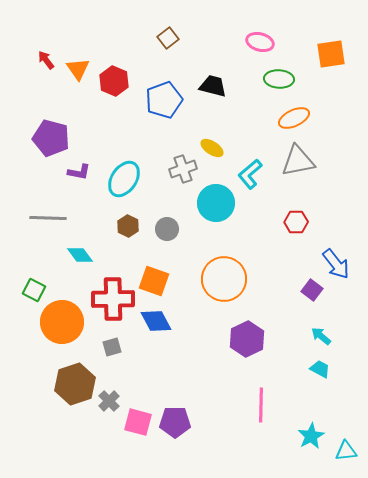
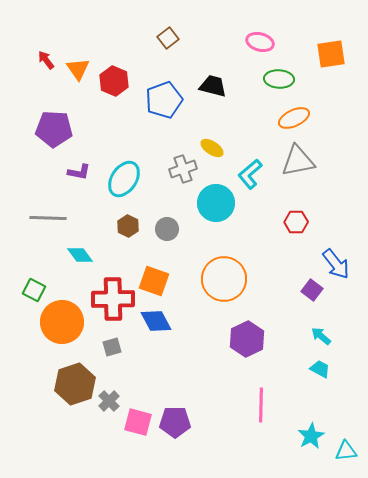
purple pentagon at (51, 138): moved 3 px right, 9 px up; rotated 12 degrees counterclockwise
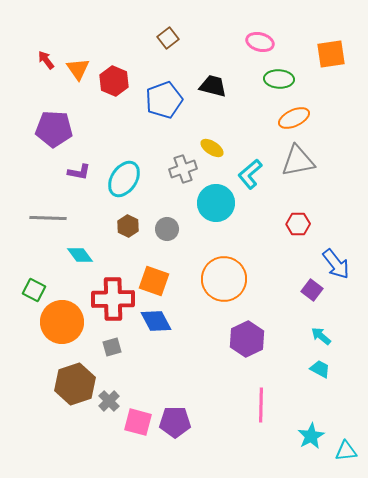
red hexagon at (296, 222): moved 2 px right, 2 px down
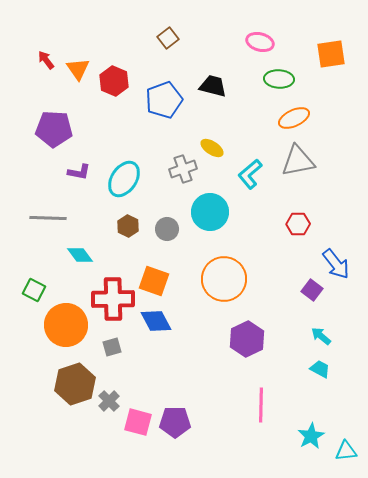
cyan circle at (216, 203): moved 6 px left, 9 px down
orange circle at (62, 322): moved 4 px right, 3 px down
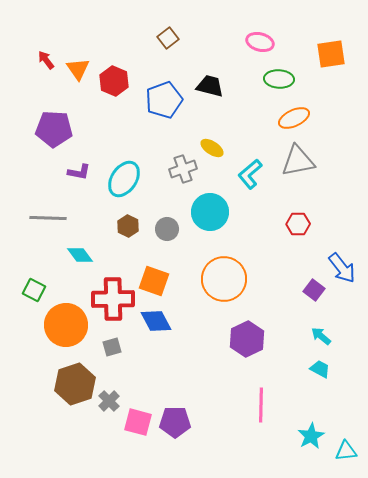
black trapezoid at (213, 86): moved 3 px left
blue arrow at (336, 264): moved 6 px right, 4 px down
purple square at (312, 290): moved 2 px right
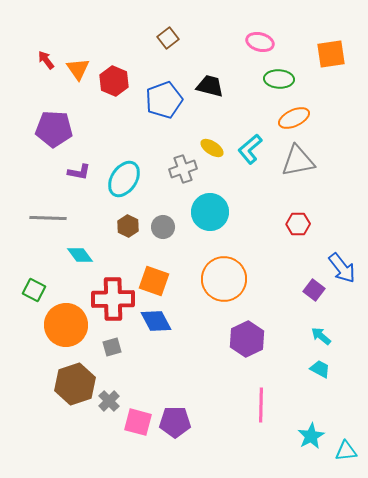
cyan L-shape at (250, 174): moved 25 px up
gray circle at (167, 229): moved 4 px left, 2 px up
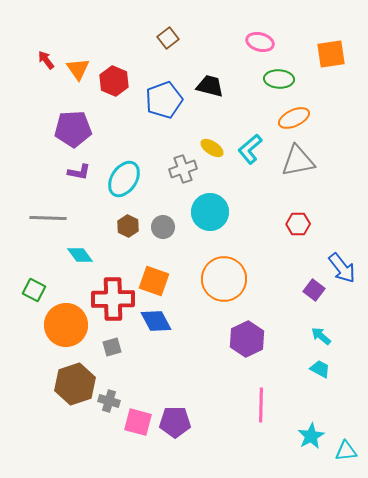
purple pentagon at (54, 129): moved 19 px right; rotated 6 degrees counterclockwise
gray cross at (109, 401): rotated 30 degrees counterclockwise
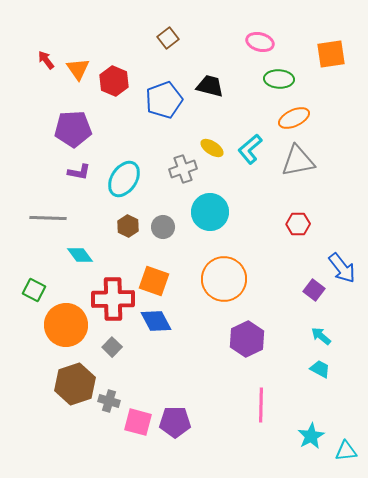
gray square at (112, 347): rotated 30 degrees counterclockwise
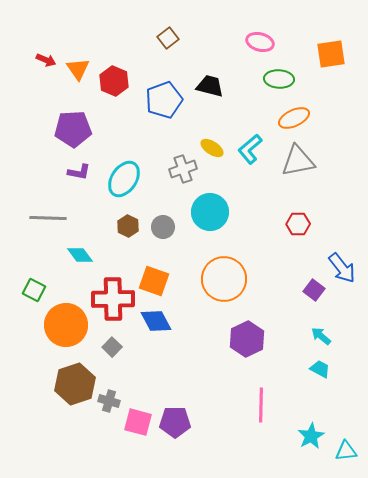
red arrow at (46, 60): rotated 150 degrees clockwise
